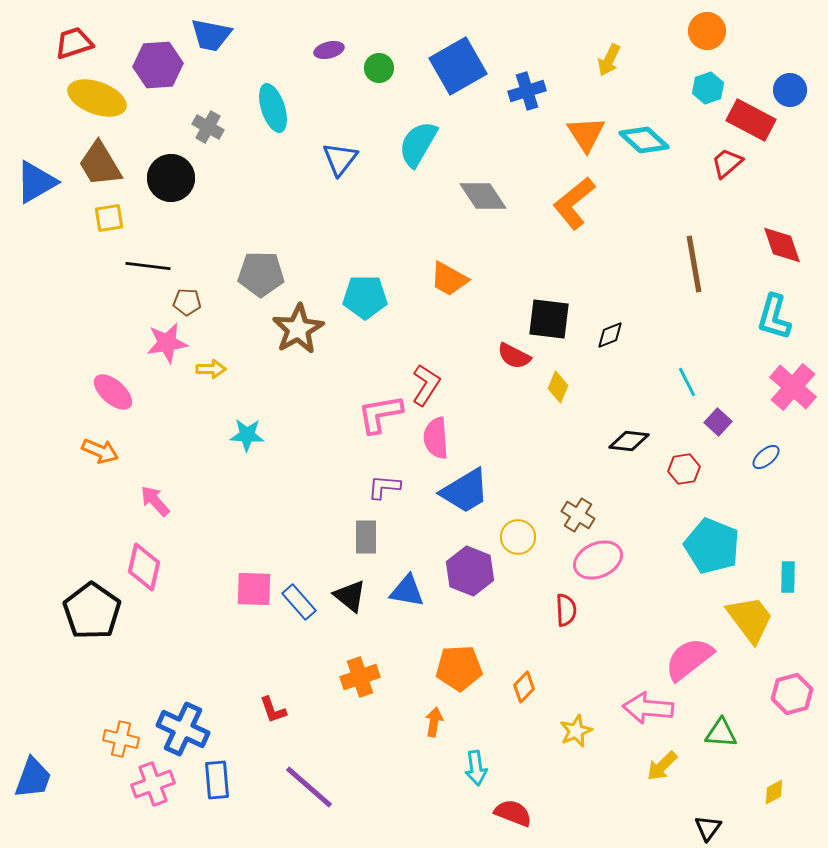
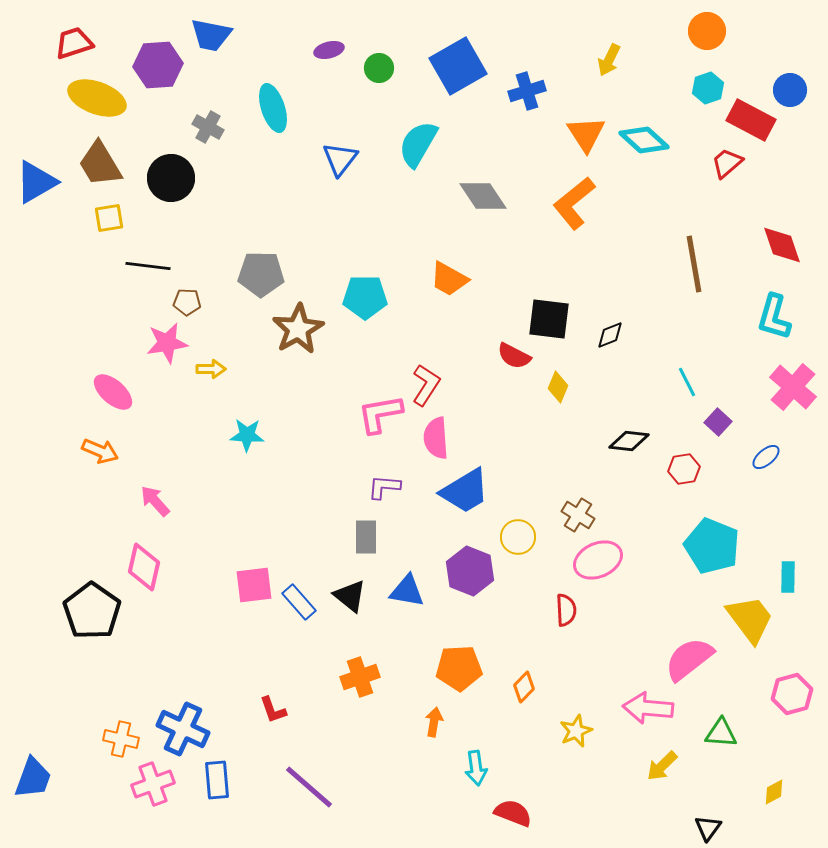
pink square at (254, 589): moved 4 px up; rotated 9 degrees counterclockwise
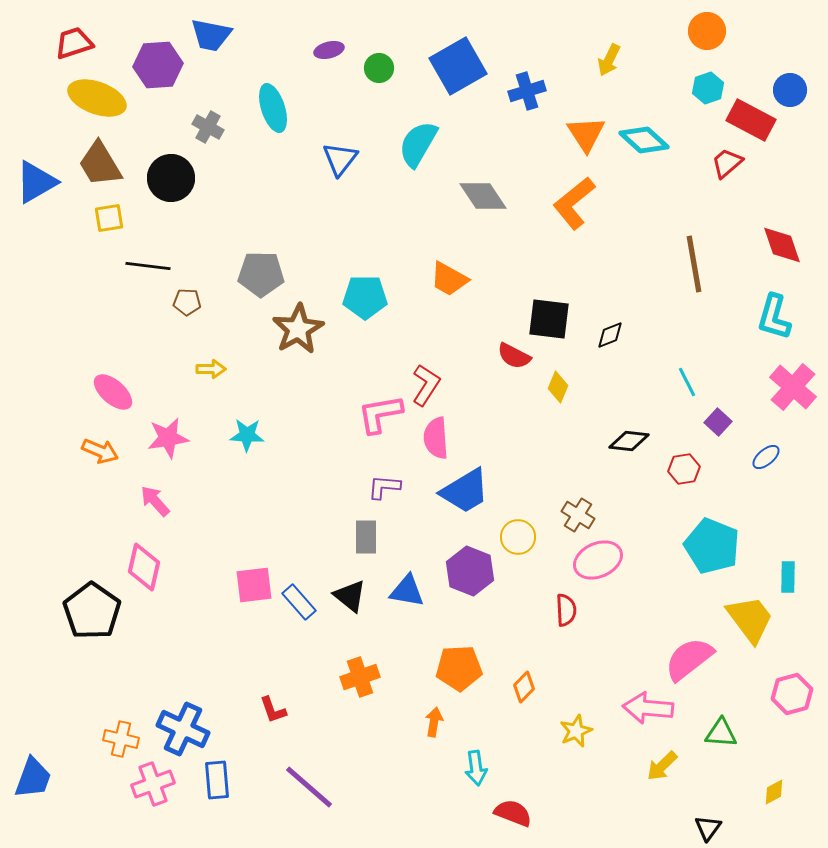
pink star at (167, 343): moved 1 px right, 95 px down
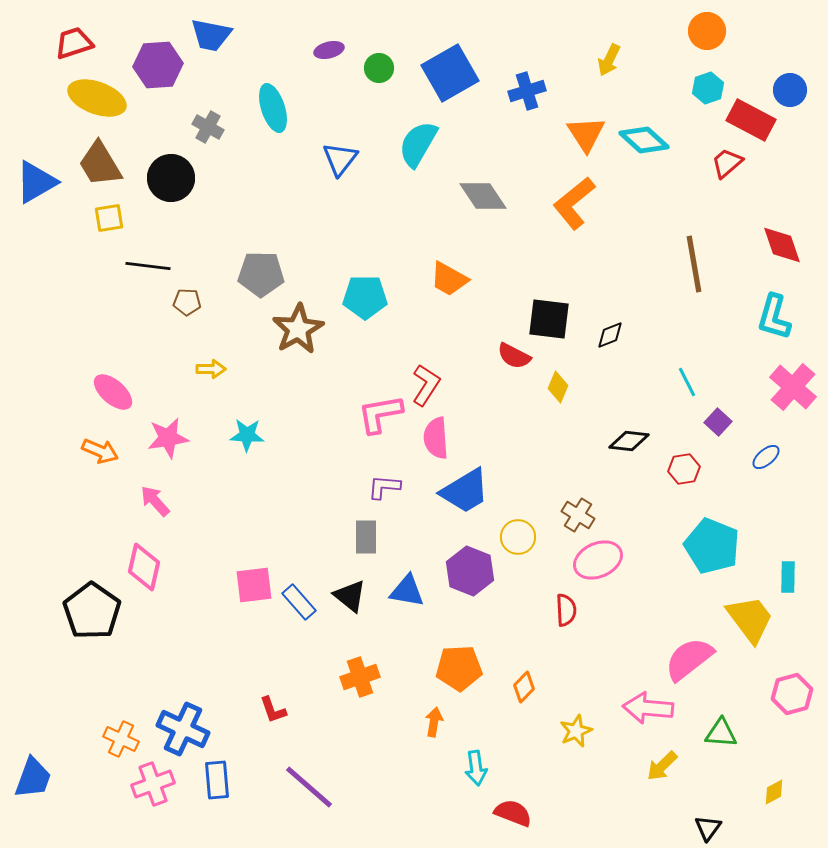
blue square at (458, 66): moved 8 px left, 7 px down
orange cross at (121, 739): rotated 12 degrees clockwise
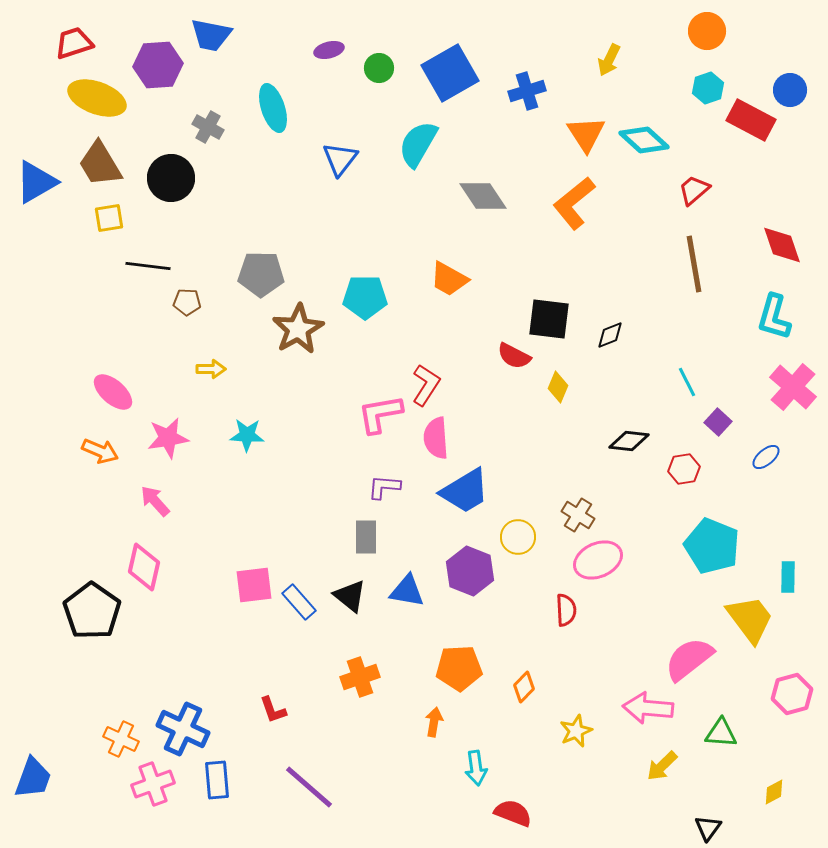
red trapezoid at (727, 163): moved 33 px left, 27 px down
